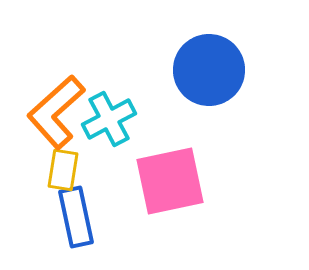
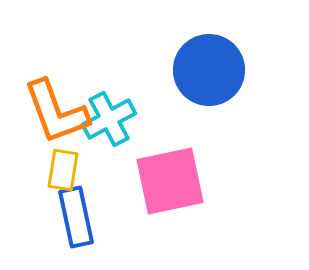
orange L-shape: rotated 68 degrees counterclockwise
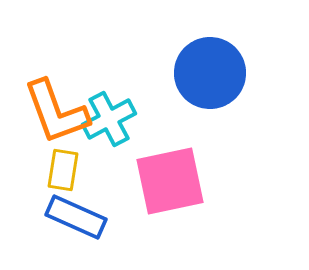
blue circle: moved 1 px right, 3 px down
blue rectangle: rotated 54 degrees counterclockwise
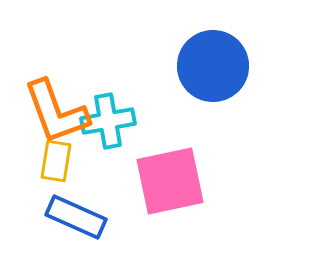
blue circle: moved 3 px right, 7 px up
cyan cross: moved 1 px left, 2 px down; rotated 18 degrees clockwise
yellow rectangle: moved 7 px left, 9 px up
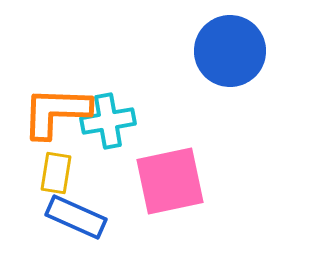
blue circle: moved 17 px right, 15 px up
orange L-shape: rotated 112 degrees clockwise
yellow rectangle: moved 12 px down
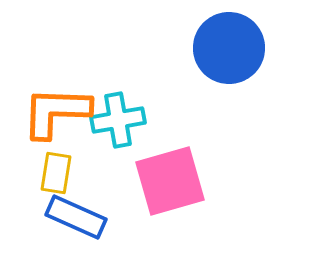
blue circle: moved 1 px left, 3 px up
cyan cross: moved 10 px right, 1 px up
pink square: rotated 4 degrees counterclockwise
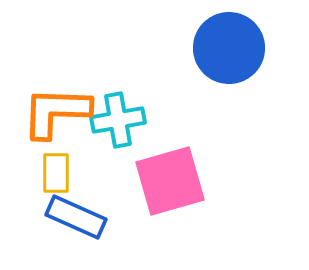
yellow rectangle: rotated 9 degrees counterclockwise
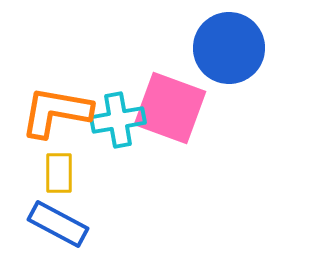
orange L-shape: rotated 8 degrees clockwise
yellow rectangle: moved 3 px right
pink square: moved 73 px up; rotated 36 degrees clockwise
blue rectangle: moved 18 px left, 7 px down; rotated 4 degrees clockwise
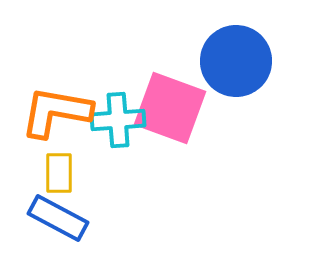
blue circle: moved 7 px right, 13 px down
cyan cross: rotated 6 degrees clockwise
blue rectangle: moved 6 px up
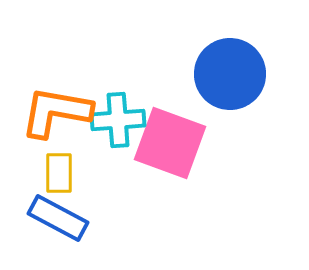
blue circle: moved 6 px left, 13 px down
pink square: moved 35 px down
